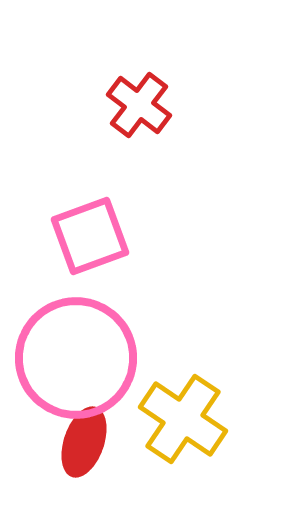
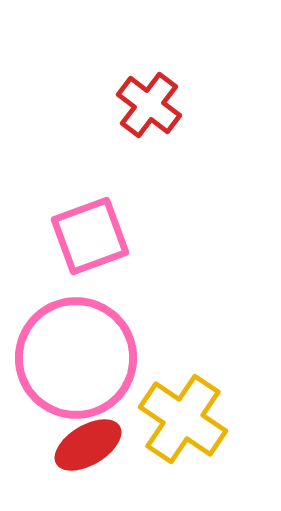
red cross: moved 10 px right
red ellipse: moved 4 px right, 3 px down; rotated 40 degrees clockwise
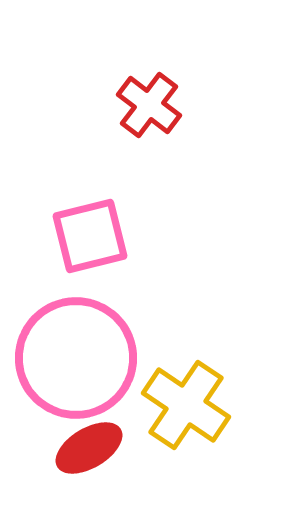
pink square: rotated 6 degrees clockwise
yellow cross: moved 3 px right, 14 px up
red ellipse: moved 1 px right, 3 px down
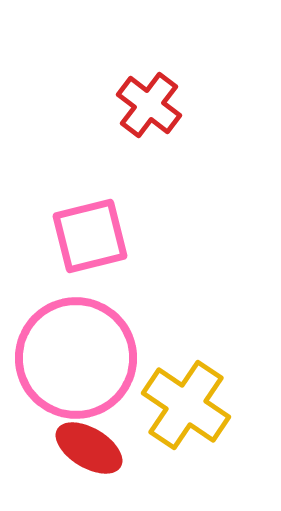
red ellipse: rotated 62 degrees clockwise
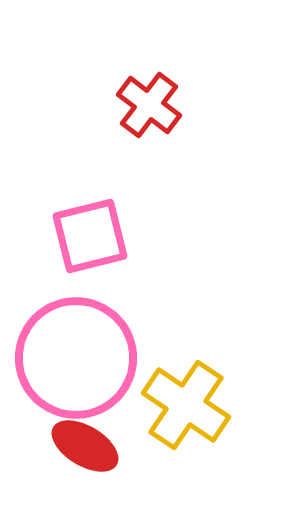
red ellipse: moved 4 px left, 2 px up
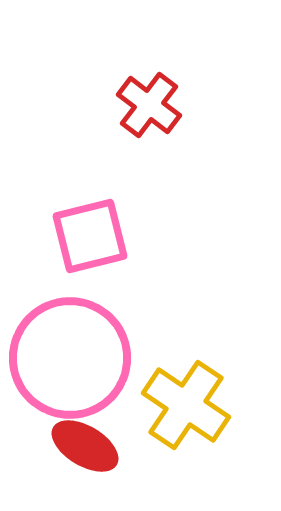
pink circle: moved 6 px left
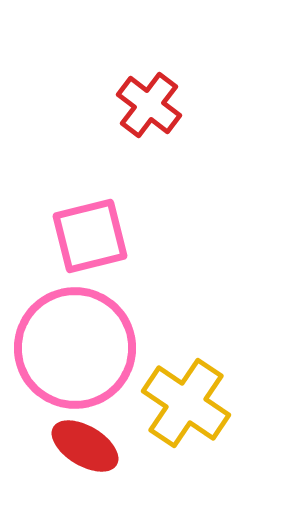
pink circle: moved 5 px right, 10 px up
yellow cross: moved 2 px up
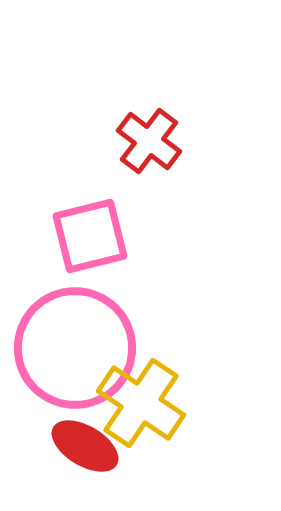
red cross: moved 36 px down
yellow cross: moved 45 px left
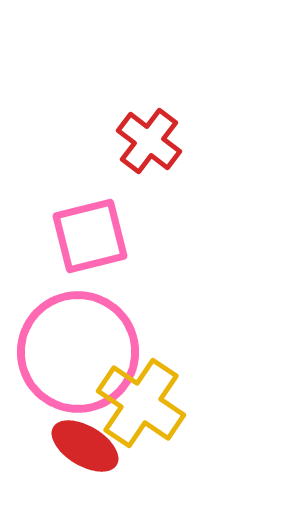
pink circle: moved 3 px right, 4 px down
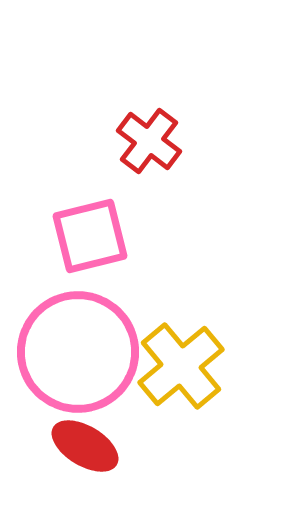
yellow cross: moved 40 px right, 37 px up; rotated 16 degrees clockwise
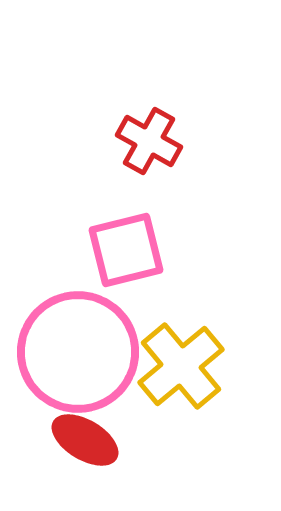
red cross: rotated 8 degrees counterclockwise
pink square: moved 36 px right, 14 px down
red ellipse: moved 6 px up
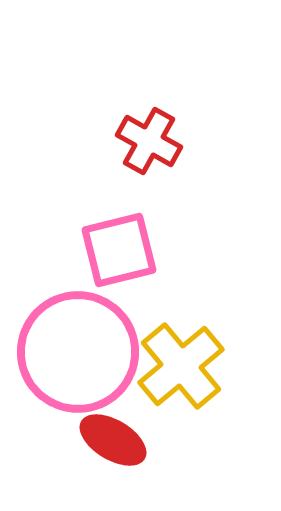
pink square: moved 7 px left
red ellipse: moved 28 px right
